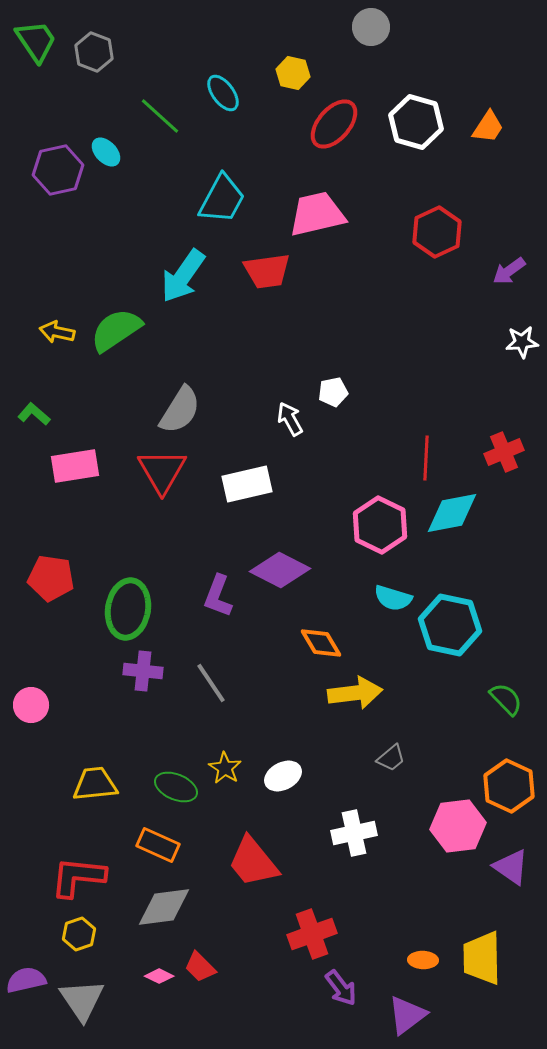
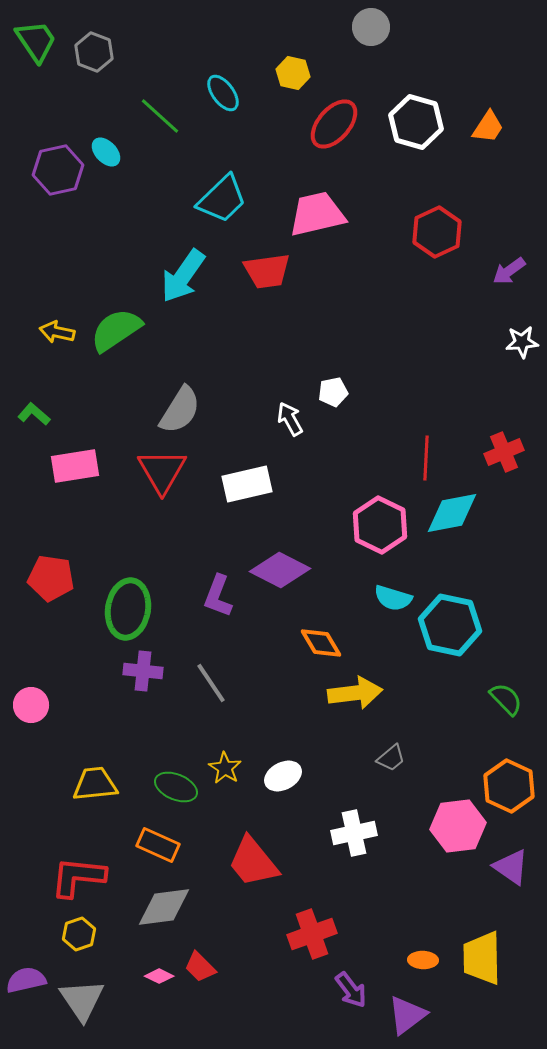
cyan trapezoid at (222, 199): rotated 18 degrees clockwise
purple arrow at (341, 988): moved 10 px right, 2 px down
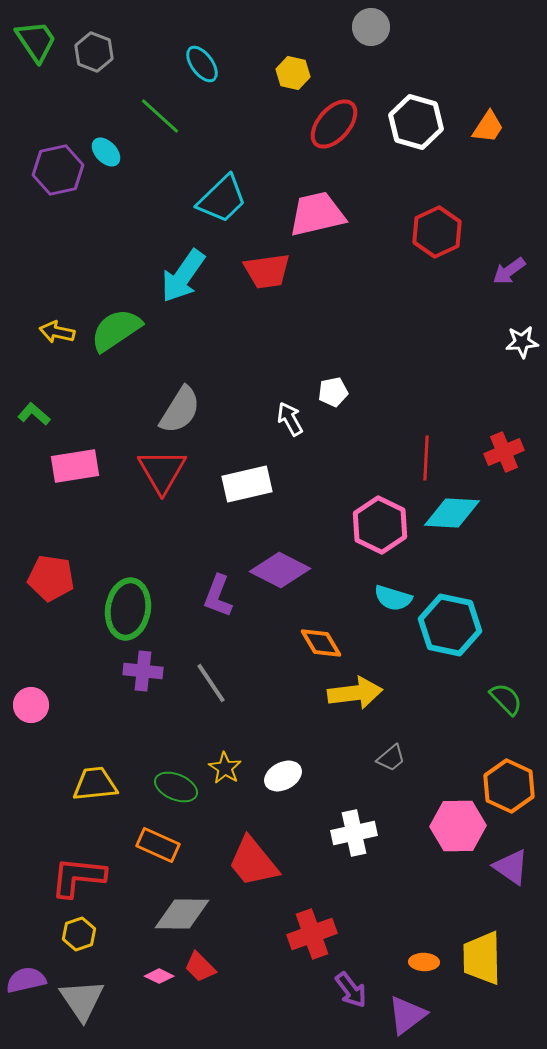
cyan ellipse at (223, 93): moved 21 px left, 29 px up
cyan diamond at (452, 513): rotated 14 degrees clockwise
pink hexagon at (458, 826): rotated 6 degrees clockwise
gray diamond at (164, 907): moved 18 px right, 7 px down; rotated 8 degrees clockwise
orange ellipse at (423, 960): moved 1 px right, 2 px down
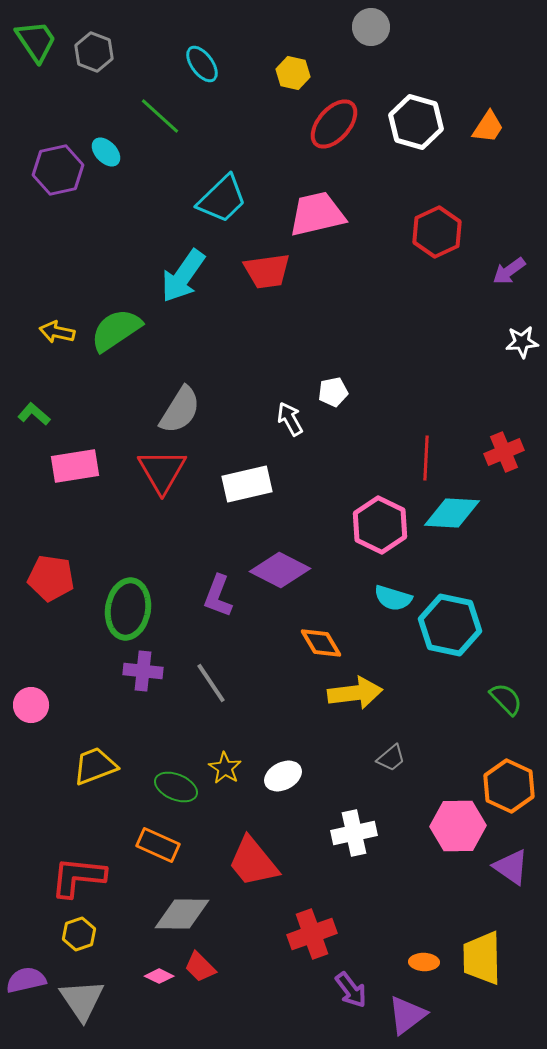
yellow trapezoid at (95, 784): moved 18 px up; rotated 15 degrees counterclockwise
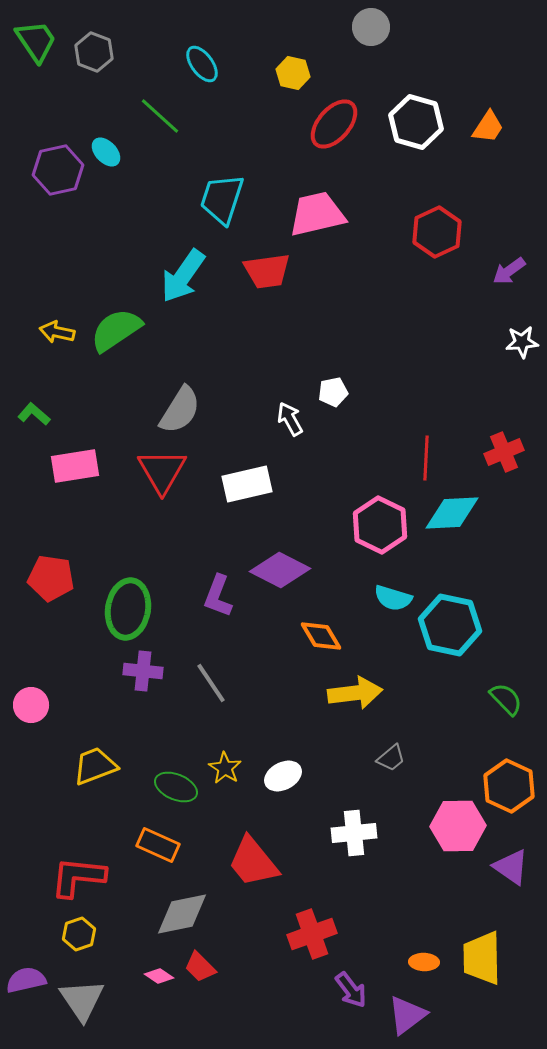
cyan trapezoid at (222, 199): rotated 152 degrees clockwise
cyan diamond at (452, 513): rotated 6 degrees counterclockwise
orange diamond at (321, 643): moved 7 px up
white cross at (354, 833): rotated 6 degrees clockwise
gray diamond at (182, 914): rotated 12 degrees counterclockwise
pink diamond at (159, 976): rotated 8 degrees clockwise
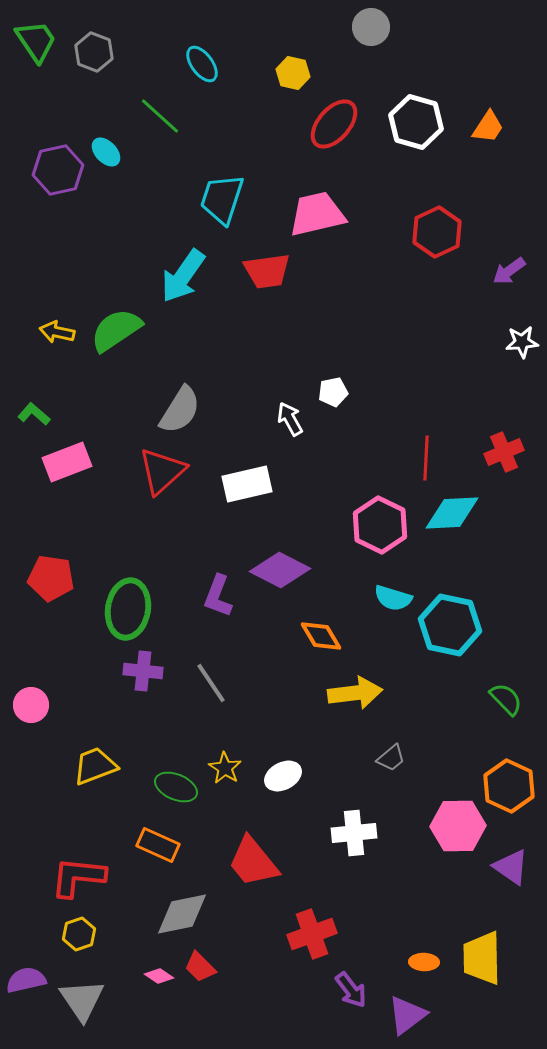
pink rectangle at (75, 466): moved 8 px left, 4 px up; rotated 12 degrees counterclockwise
red triangle at (162, 471): rotated 18 degrees clockwise
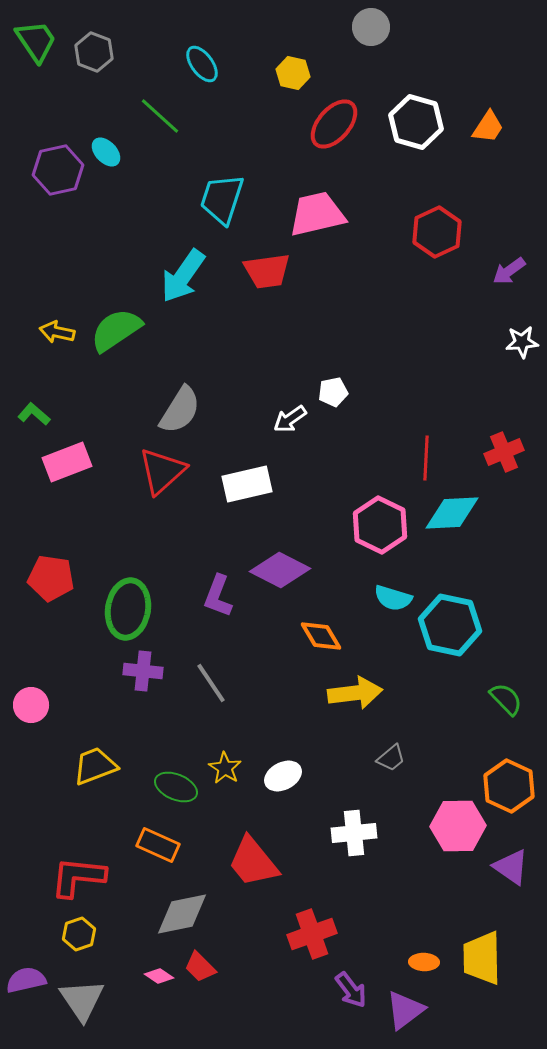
white arrow at (290, 419): rotated 96 degrees counterclockwise
purple triangle at (407, 1015): moved 2 px left, 5 px up
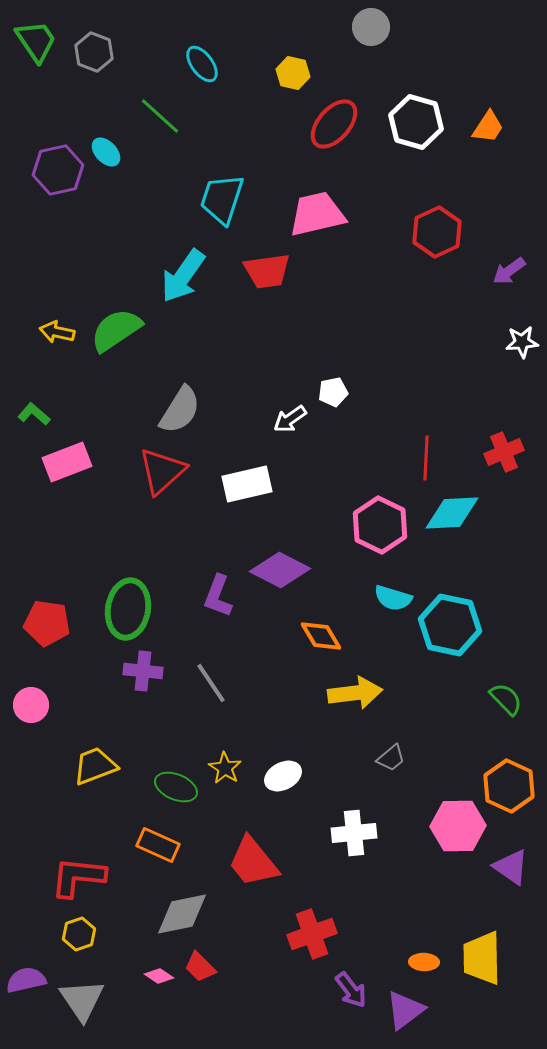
red pentagon at (51, 578): moved 4 px left, 45 px down
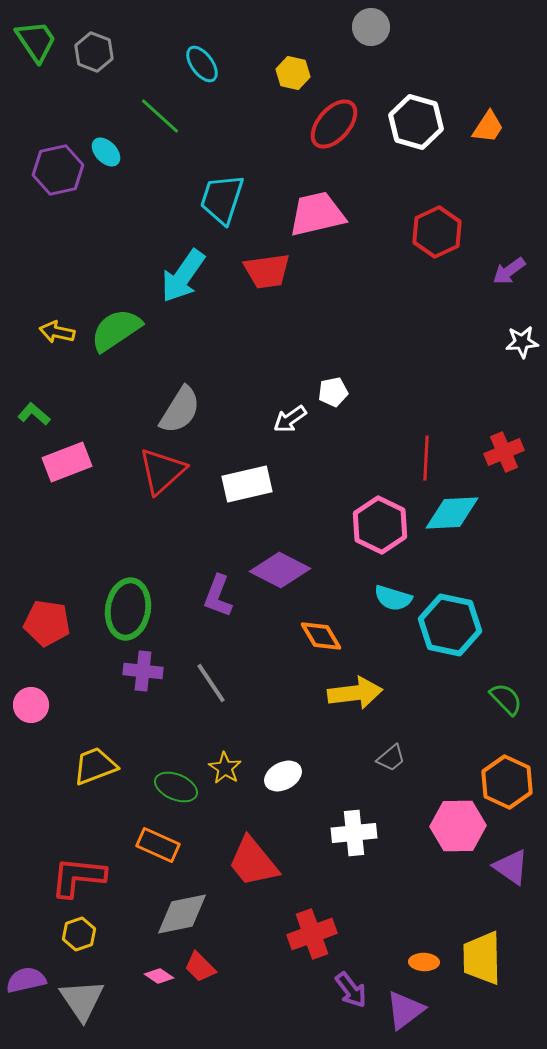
orange hexagon at (509, 786): moved 2 px left, 4 px up
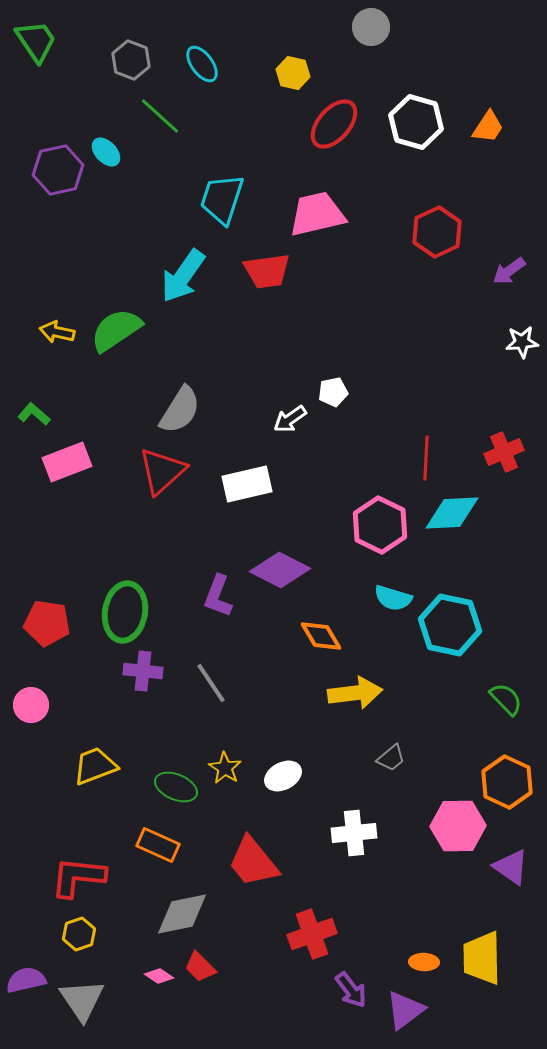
gray hexagon at (94, 52): moved 37 px right, 8 px down
green ellipse at (128, 609): moved 3 px left, 3 px down
